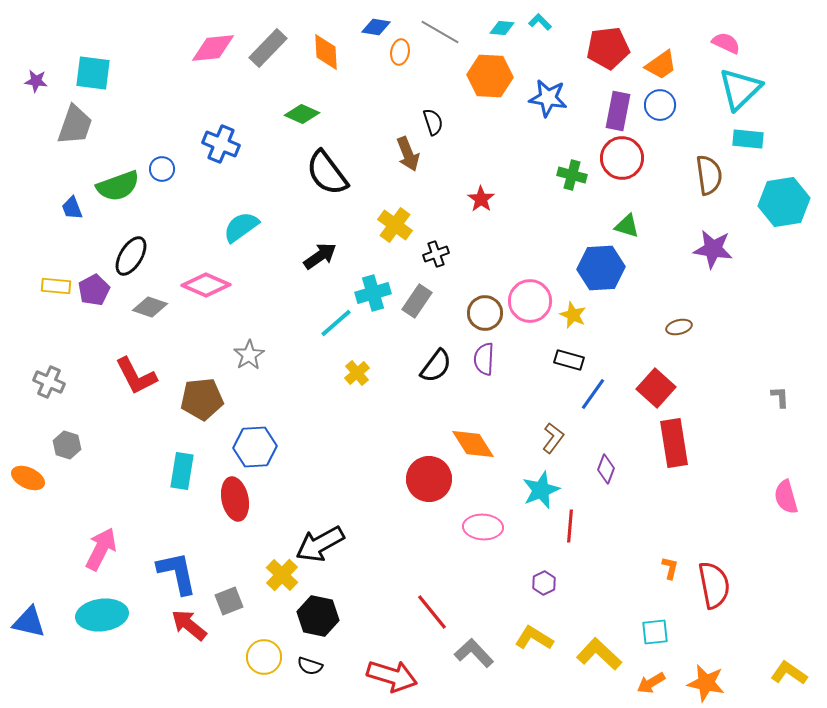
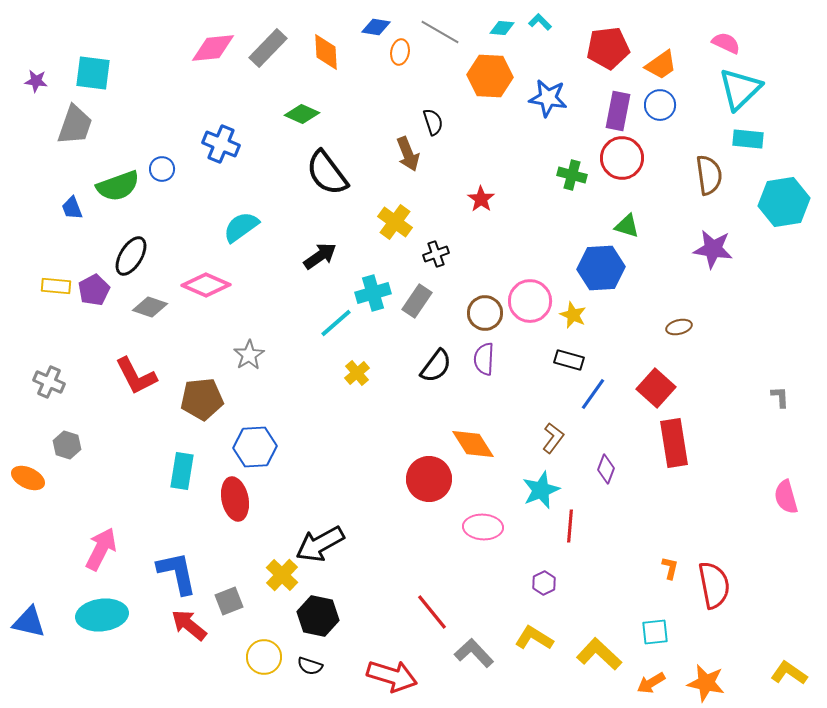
yellow cross at (395, 225): moved 3 px up
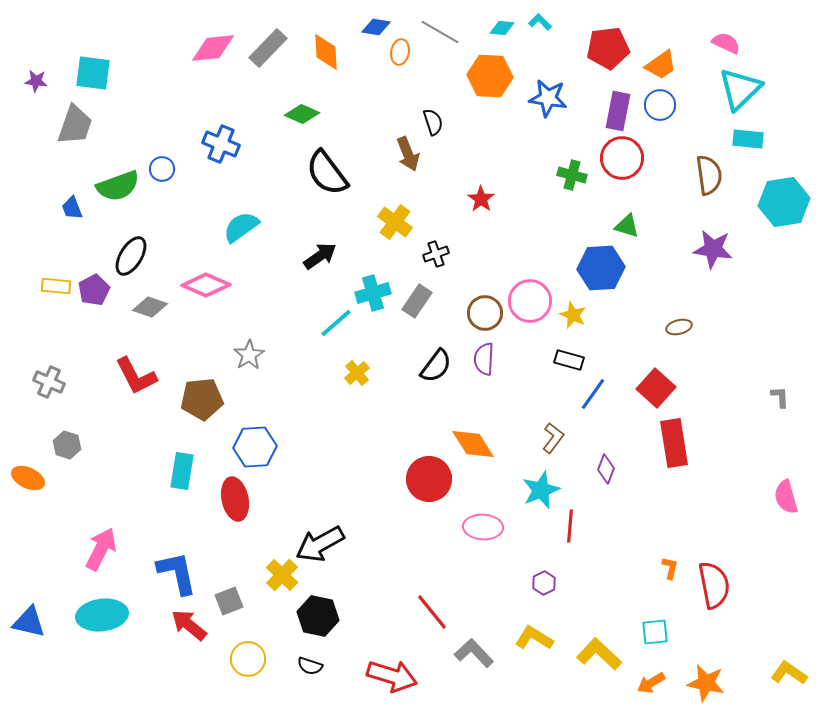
yellow circle at (264, 657): moved 16 px left, 2 px down
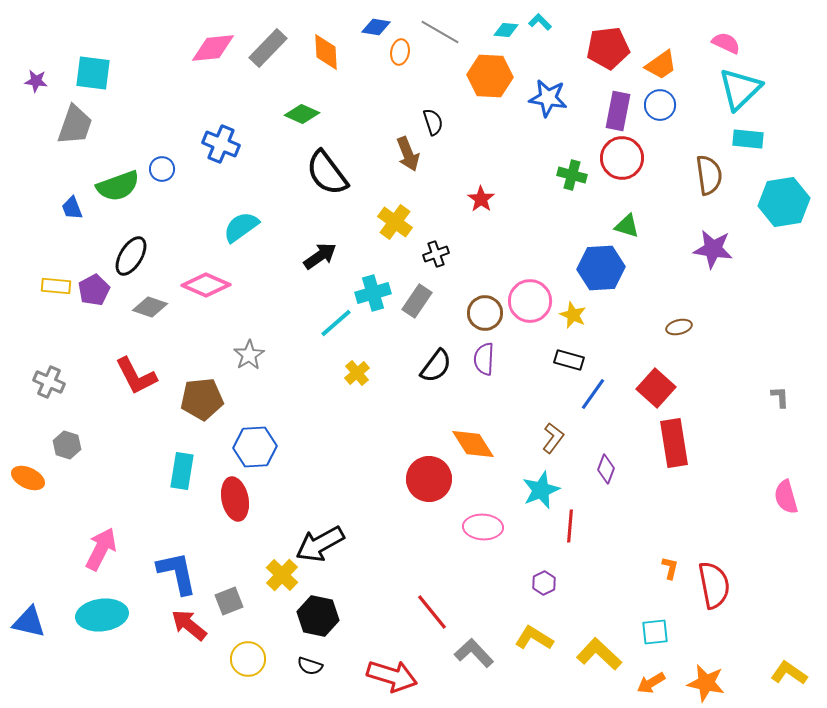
cyan diamond at (502, 28): moved 4 px right, 2 px down
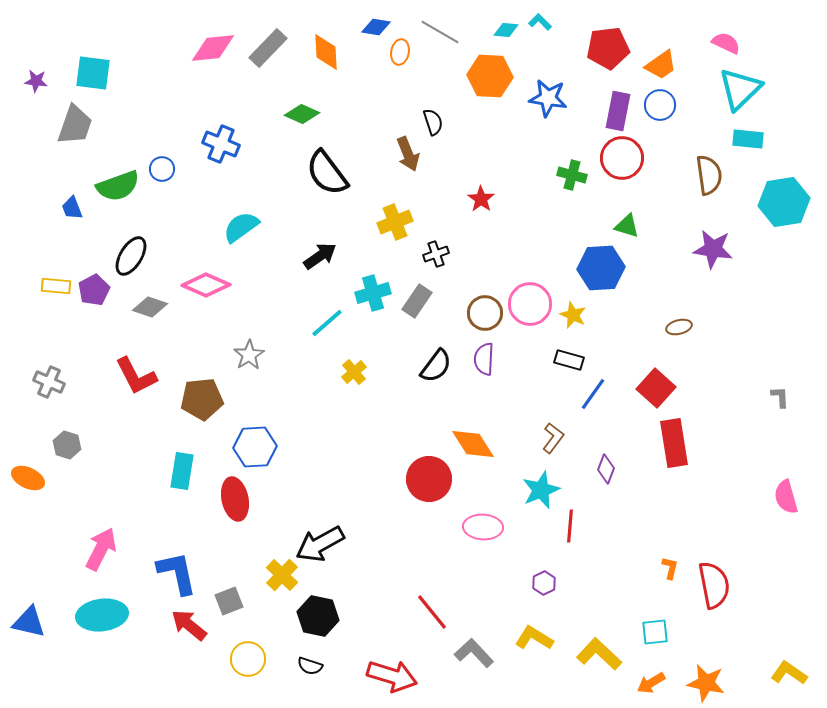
yellow cross at (395, 222): rotated 32 degrees clockwise
pink circle at (530, 301): moved 3 px down
cyan line at (336, 323): moved 9 px left
yellow cross at (357, 373): moved 3 px left, 1 px up
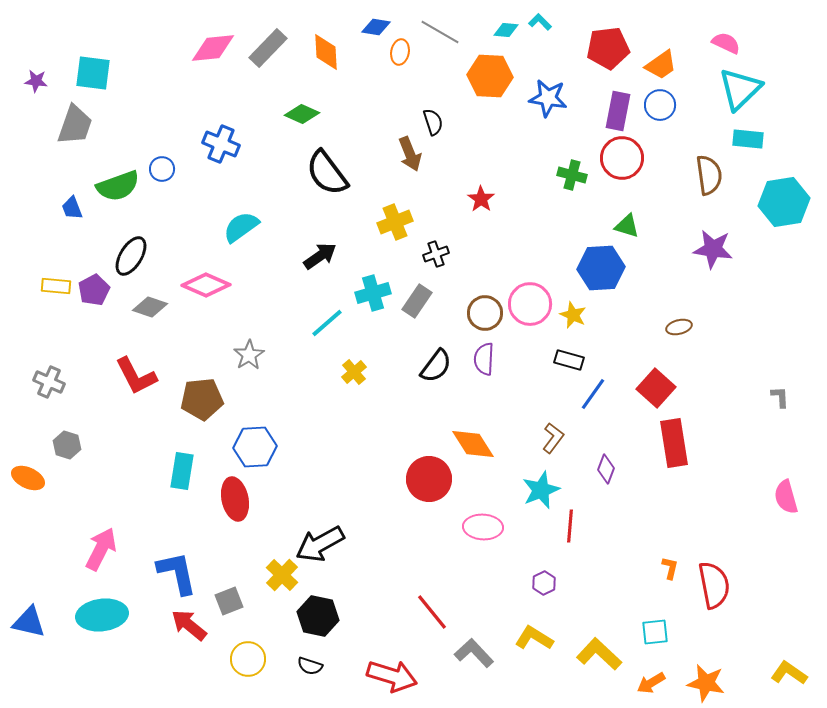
brown arrow at (408, 154): moved 2 px right
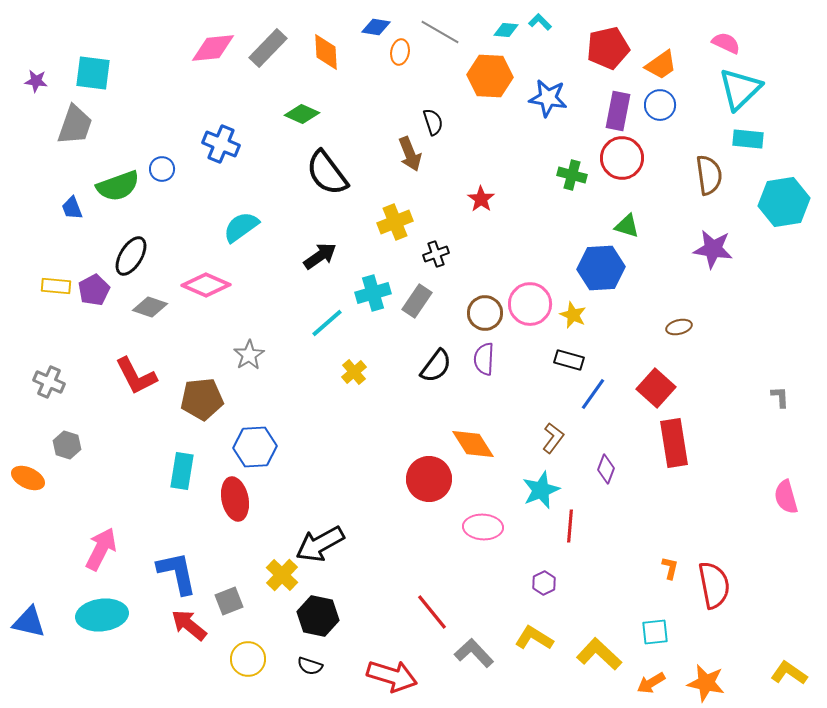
red pentagon at (608, 48): rotated 6 degrees counterclockwise
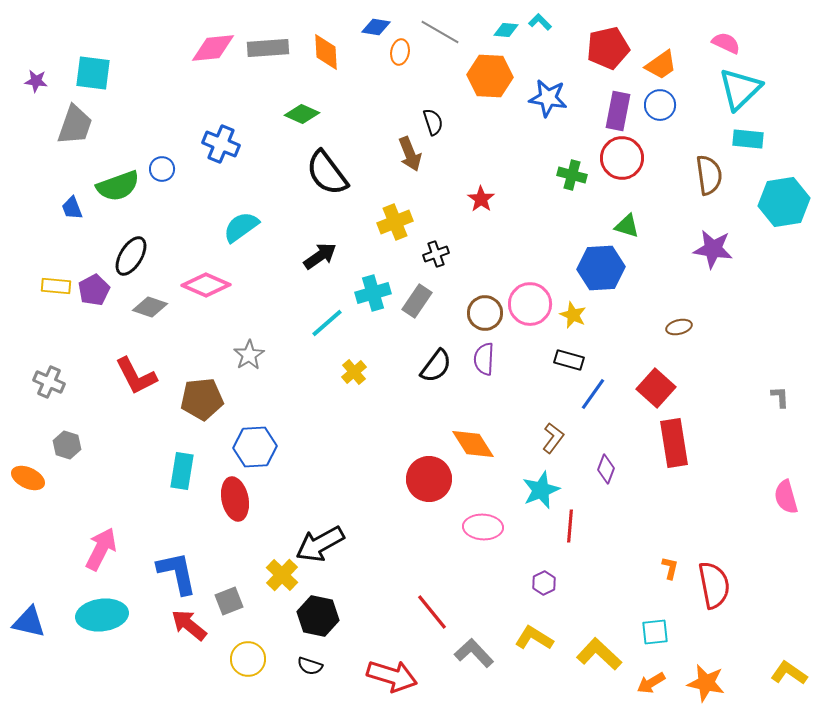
gray rectangle at (268, 48): rotated 42 degrees clockwise
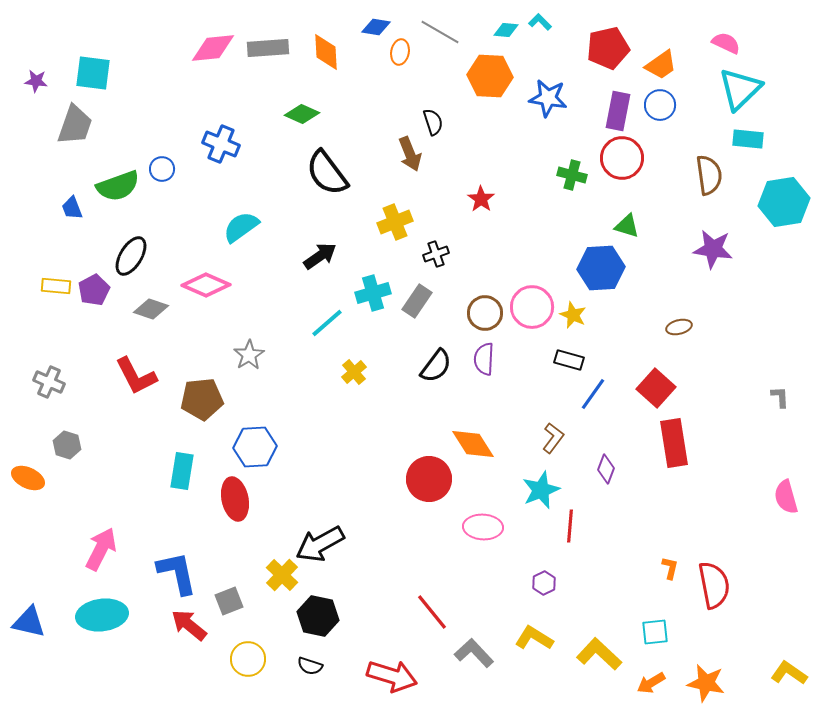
pink circle at (530, 304): moved 2 px right, 3 px down
gray diamond at (150, 307): moved 1 px right, 2 px down
